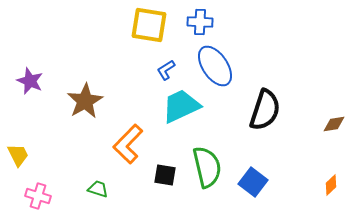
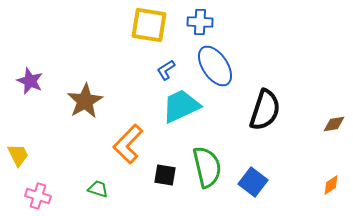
orange diamond: rotated 10 degrees clockwise
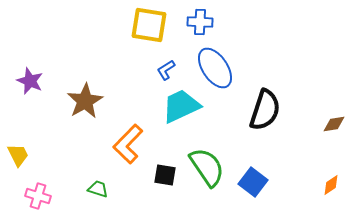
blue ellipse: moved 2 px down
green semicircle: rotated 21 degrees counterclockwise
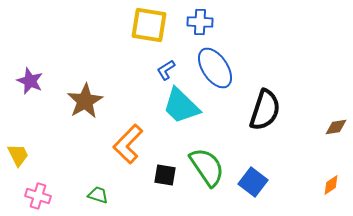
cyan trapezoid: rotated 111 degrees counterclockwise
brown diamond: moved 2 px right, 3 px down
green trapezoid: moved 6 px down
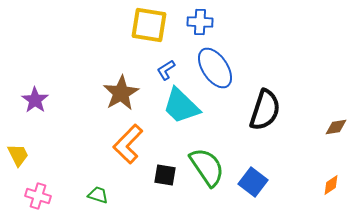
purple star: moved 5 px right, 19 px down; rotated 12 degrees clockwise
brown star: moved 36 px right, 8 px up
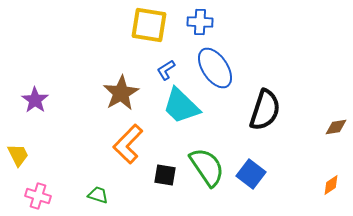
blue square: moved 2 px left, 8 px up
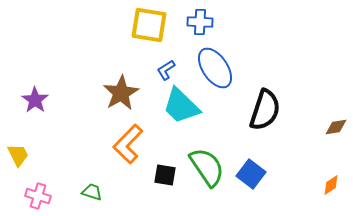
green trapezoid: moved 6 px left, 3 px up
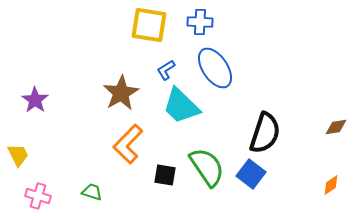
black semicircle: moved 23 px down
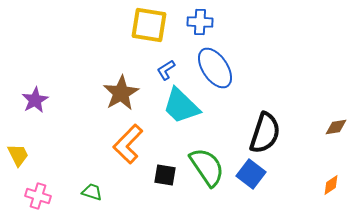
purple star: rotated 8 degrees clockwise
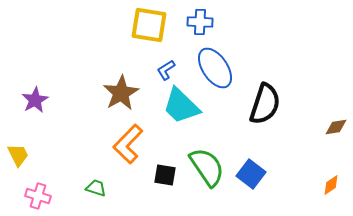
black semicircle: moved 29 px up
green trapezoid: moved 4 px right, 4 px up
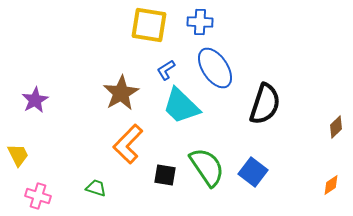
brown diamond: rotated 35 degrees counterclockwise
blue square: moved 2 px right, 2 px up
